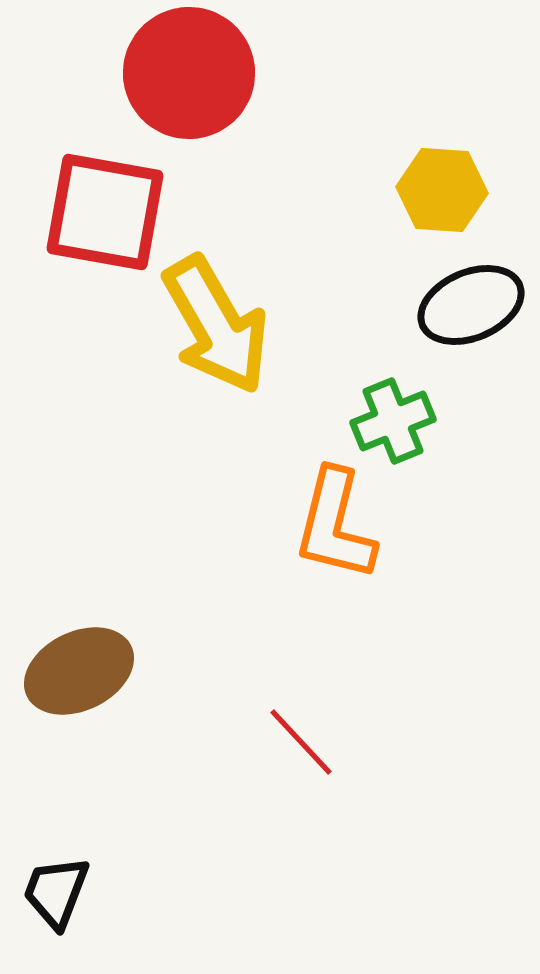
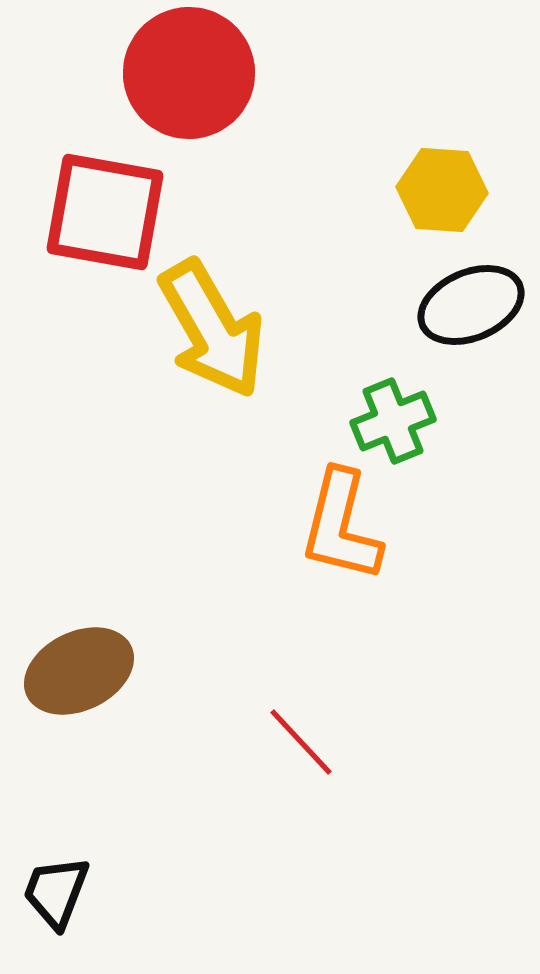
yellow arrow: moved 4 px left, 4 px down
orange L-shape: moved 6 px right, 1 px down
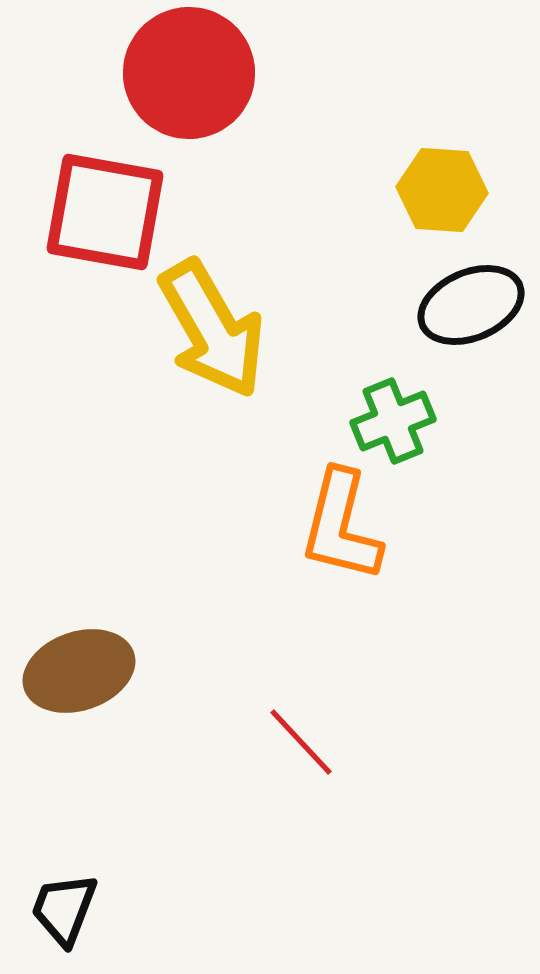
brown ellipse: rotated 7 degrees clockwise
black trapezoid: moved 8 px right, 17 px down
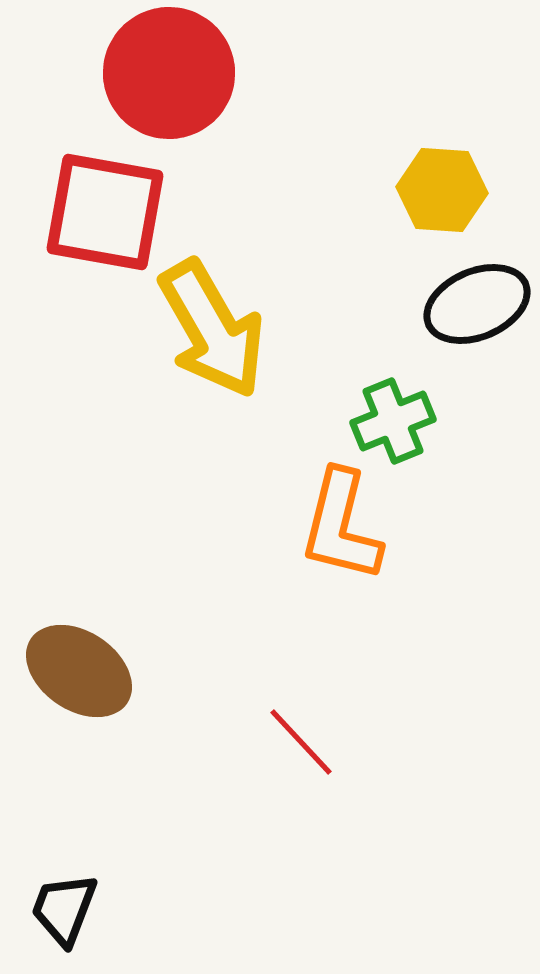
red circle: moved 20 px left
black ellipse: moved 6 px right, 1 px up
brown ellipse: rotated 53 degrees clockwise
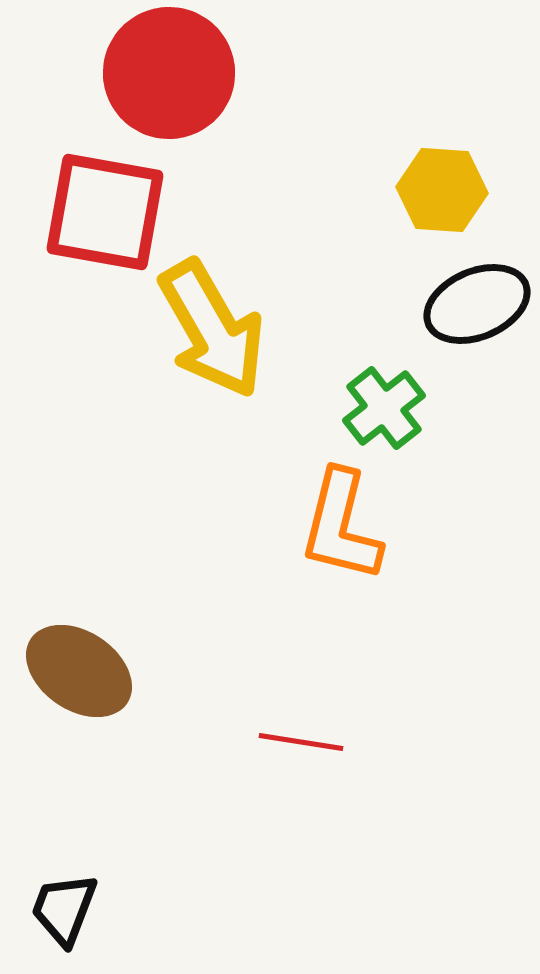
green cross: moved 9 px left, 13 px up; rotated 16 degrees counterclockwise
red line: rotated 38 degrees counterclockwise
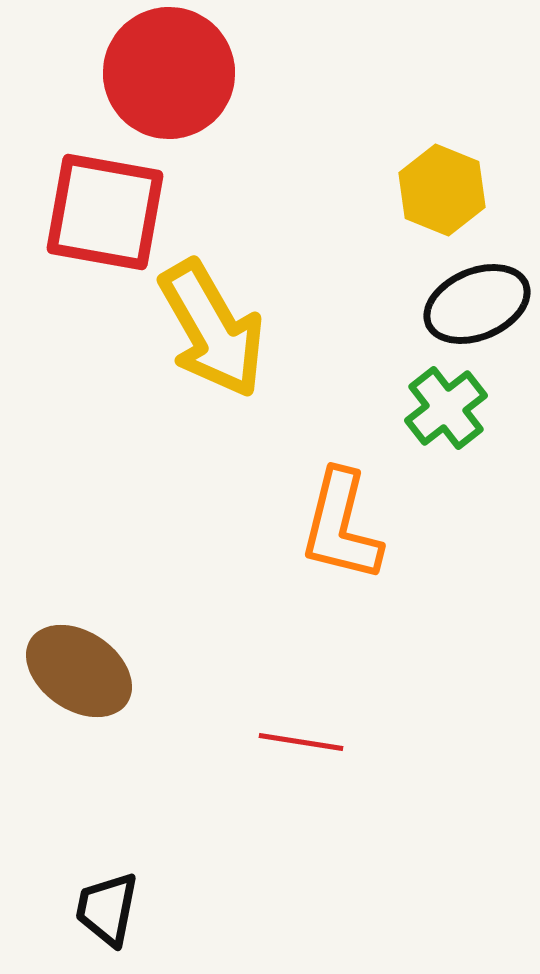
yellow hexagon: rotated 18 degrees clockwise
green cross: moved 62 px right
black trapezoid: moved 43 px right; rotated 10 degrees counterclockwise
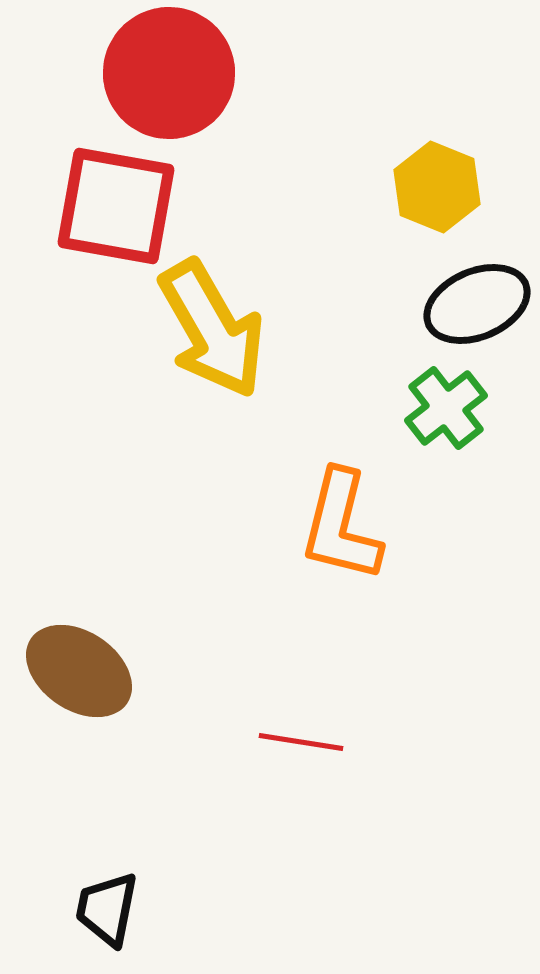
yellow hexagon: moved 5 px left, 3 px up
red square: moved 11 px right, 6 px up
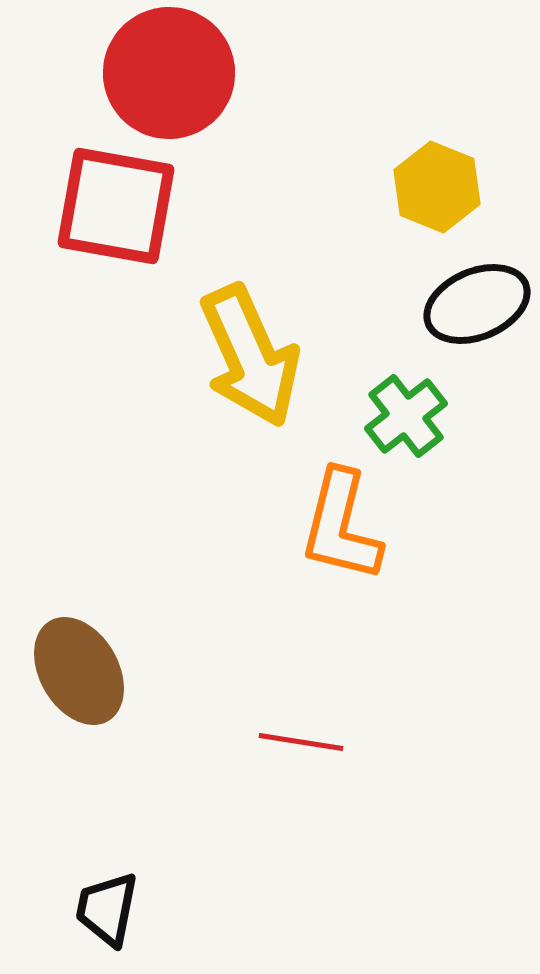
yellow arrow: moved 38 px right, 27 px down; rotated 6 degrees clockwise
green cross: moved 40 px left, 8 px down
brown ellipse: rotated 26 degrees clockwise
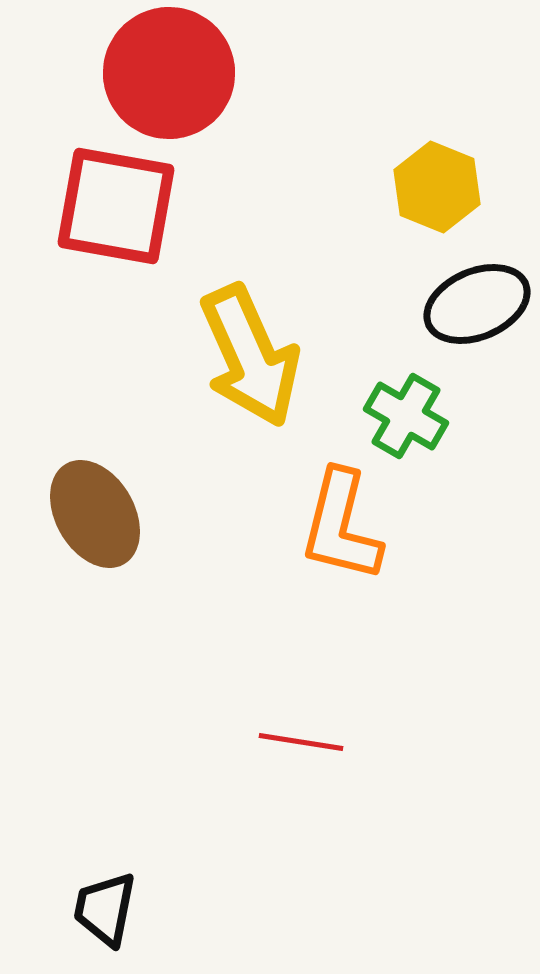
green cross: rotated 22 degrees counterclockwise
brown ellipse: moved 16 px right, 157 px up
black trapezoid: moved 2 px left
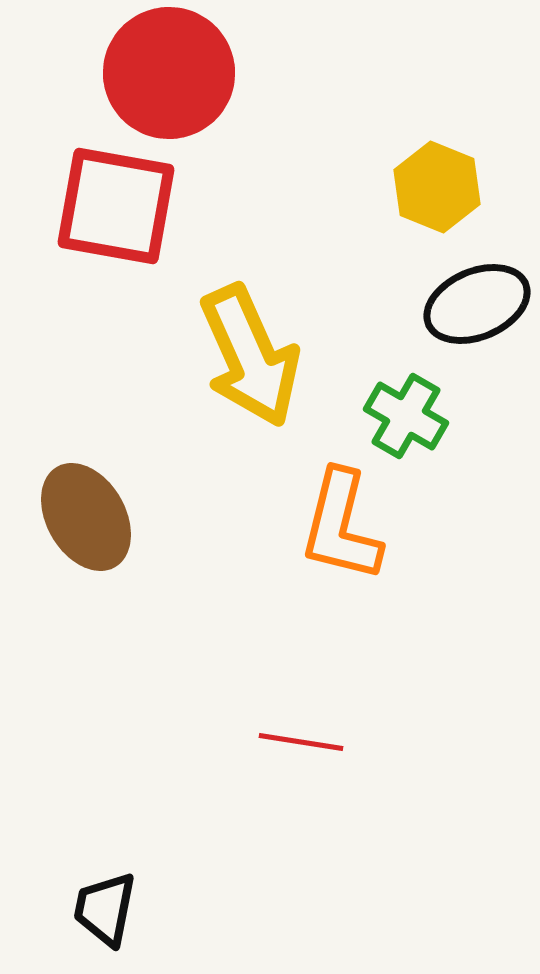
brown ellipse: moved 9 px left, 3 px down
